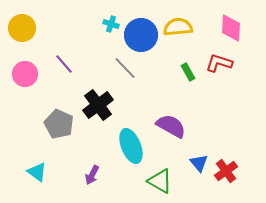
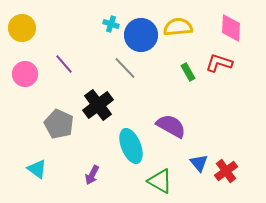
cyan triangle: moved 3 px up
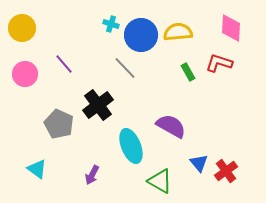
yellow semicircle: moved 5 px down
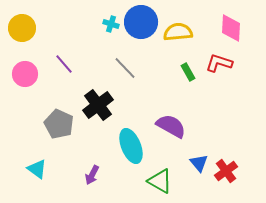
blue circle: moved 13 px up
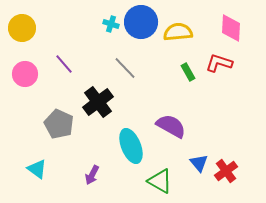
black cross: moved 3 px up
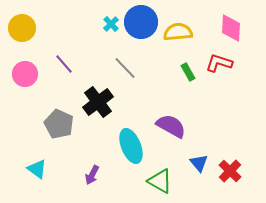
cyan cross: rotated 28 degrees clockwise
red cross: moved 4 px right; rotated 10 degrees counterclockwise
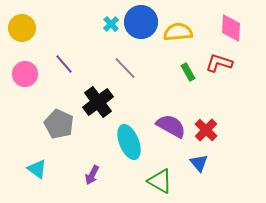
cyan ellipse: moved 2 px left, 4 px up
red cross: moved 24 px left, 41 px up
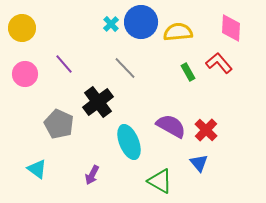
red L-shape: rotated 32 degrees clockwise
